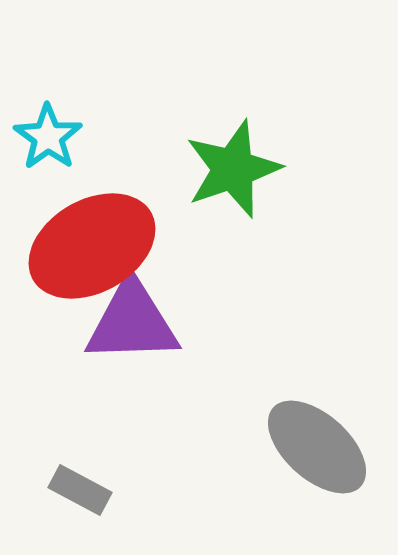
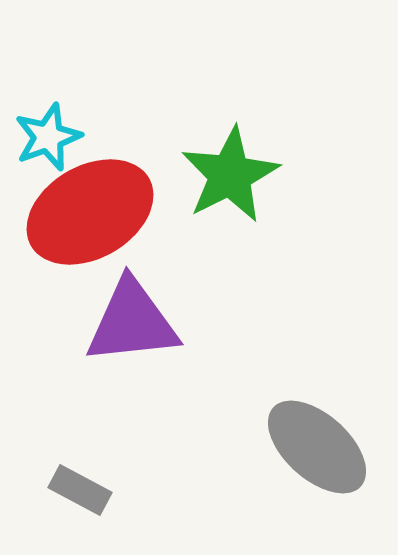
cyan star: rotated 16 degrees clockwise
green star: moved 3 px left, 6 px down; rotated 8 degrees counterclockwise
red ellipse: moved 2 px left, 34 px up
purple triangle: rotated 4 degrees counterclockwise
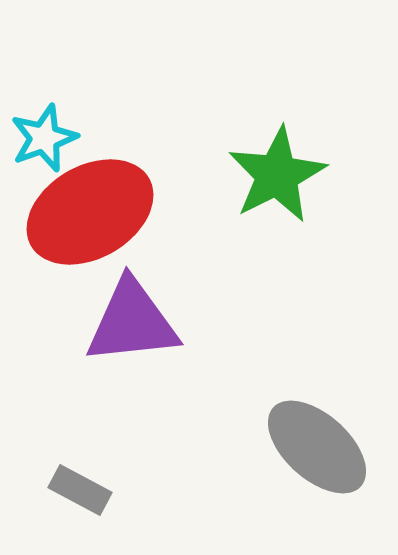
cyan star: moved 4 px left, 1 px down
green star: moved 47 px right
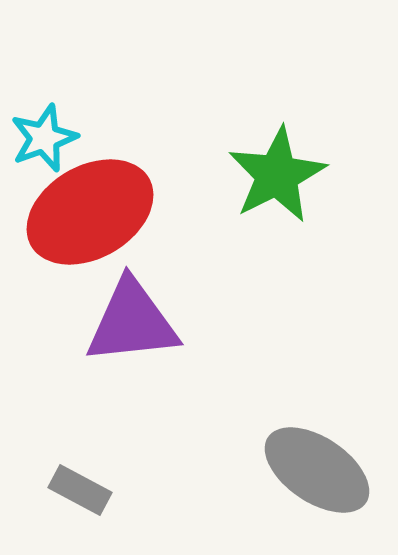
gray ellipse: moved 23 px down; rotated 8 degrees counterclockwise
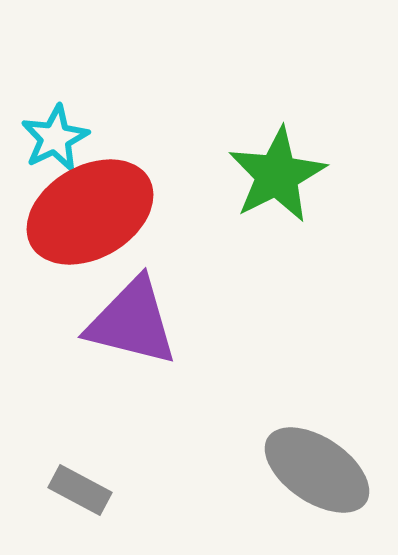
cyan star: moved 11 px right; rotated 6 degrees counterclockwise
purple triangle: rotated 20 degrees clockwise
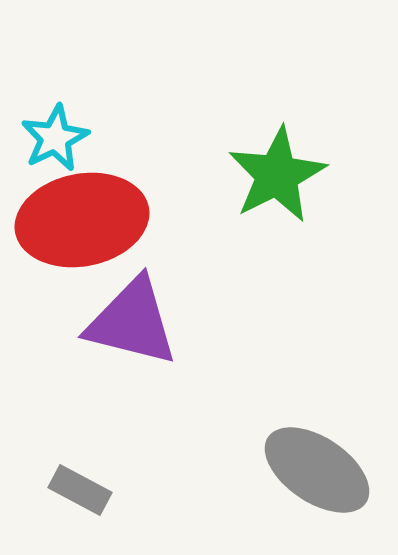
red ellipse: moved 8 px left, 8 px down; rotated 19 degrees clockwise
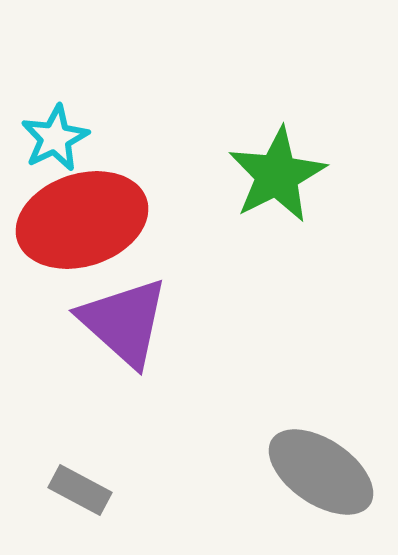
red ellipse: rotated 7 degrees counterclockwise
purple triangle: moved 8 px left; rotated 28 degrees clockwise
gray ellipse: moved 4 px right, 2 px down
